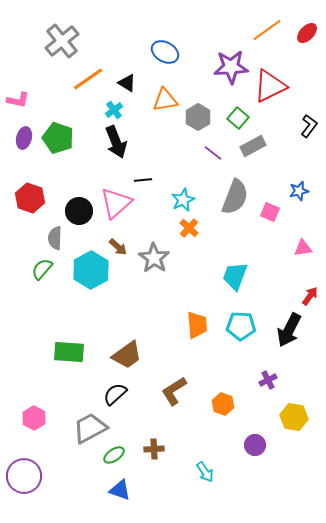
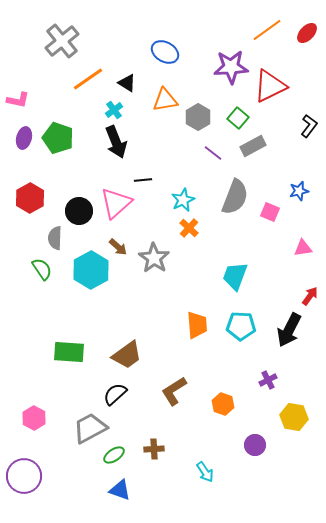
red hexagon at (30, 198): rotated 12 degrees clockwise
green semicircle at (42, 269): rotated 105 degrees clockwise
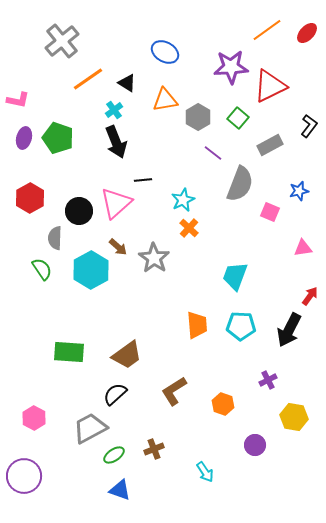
gray rectangle at (253, 146): moved 17 px right, 1 px up
gray semicircle at (235, 197): moved 5 px right, 13 px up
brown cross at (154, 449): rotated 18 degrees counterclockwise
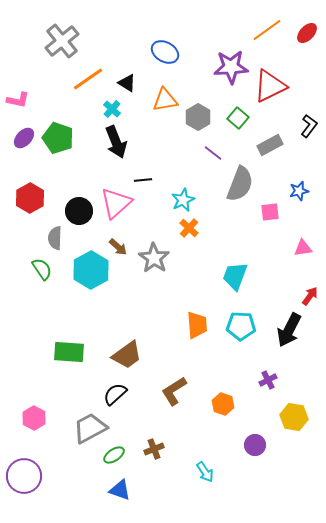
cyan cross at (114, 110): moved 2 px left, 1 px up; rotated 12 degrees counterclockwise
purple ellipse at (24, 138): rotated 30 degrees clockwise
pink square at (270, 212): rotated 30 degrees counterclockwise
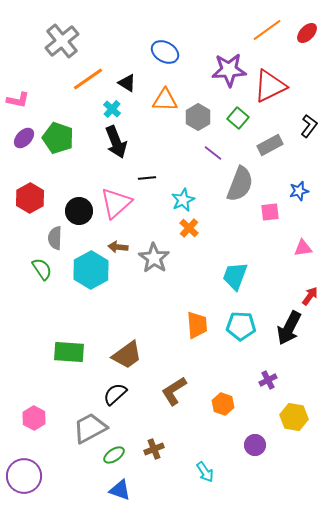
purple star at (231, 67): moved 2 px left, 3 px down
orange triangle at (165, 100): rotated 12 degrees clockwise
black line at (143, 180): moved 4 px right, 2 px up
brown arrow at (118, 247): rotated 144 degrees clockwise
black arrow at (289, 330): moved 2 px up
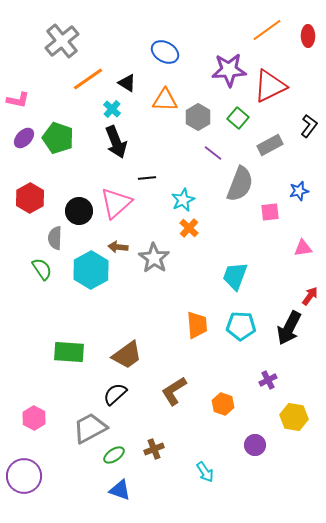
red ellipse at (307, 33): moved 1 px right, 3 px down; rotated 45 degrees counterclockwise
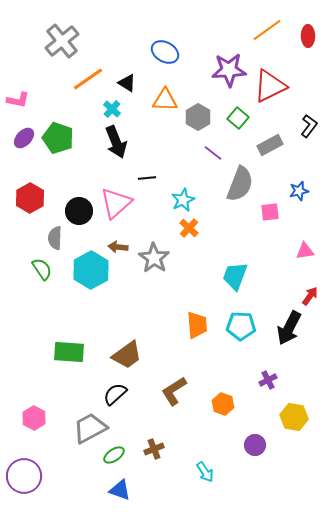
pink triangle at (303, 248): moved 2 px right, 3 px down
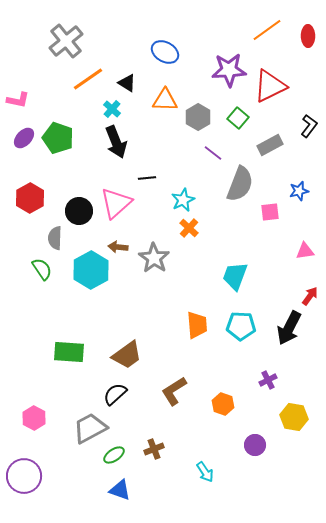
gray cross at (62, 41): moved 4 px right
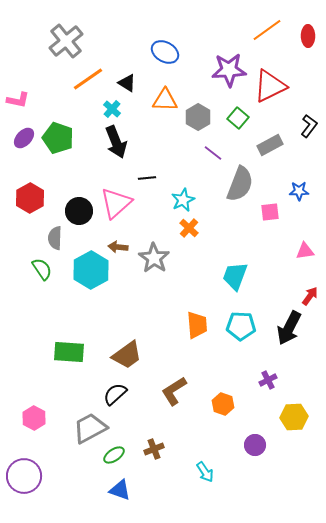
blue star at (299, 191): rotated 12 degrees clockwise
yellow hexagon at (294, 417): rotated 12 degrees counterclockwise
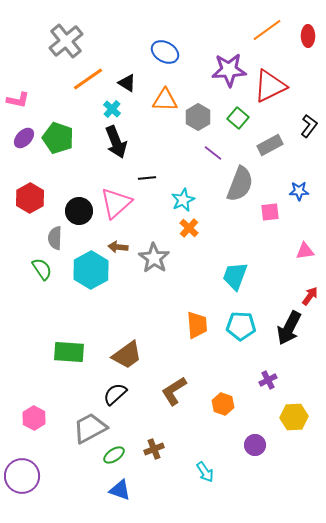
purple circle at (24, 476): moved 2 px left
